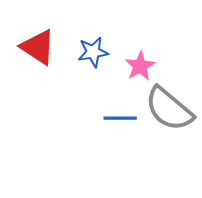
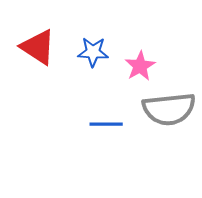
blue star: rotated 12 degrees clockwise
gray semicircle: rotated 46 degrees counterclockwise
blue line: moved 14 px left, 6 px down
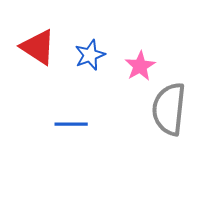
blue star: moved 3 px left, 3 px down; rotated 24 degrees counterclockwise
gray semicircle: rotated 102 degrees clockwise
blue line: moved 35 px left
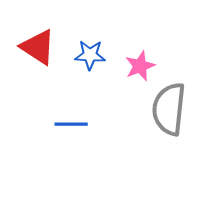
blue star: rotated 24 degrees clockwise
pink star: rotated 8 degrees clockwise
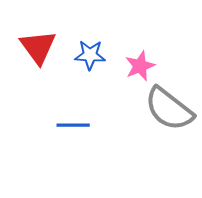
red triangle: rotated 21 degrees clockwise
gray semicircle: rotated 58 degrees counterclockwise
blue line: moved 2 px right, 1 px down
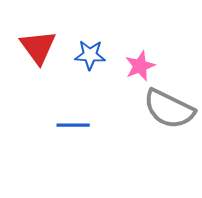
gray semicircle: rotated 12 degrees counterclockwise
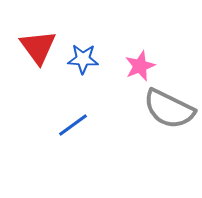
blue star: moved 7 px left, 4 px down
blue line: rotated 36 degrees counterclockwise
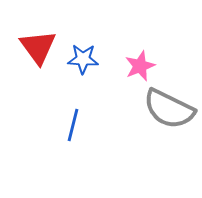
blue line: rotated 40 degrees counterclockwise
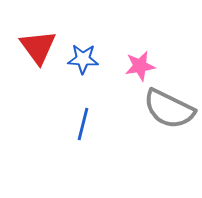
pink star: rotated 12 degrees clockwise
blue line: moved 10 px right, 1 px up
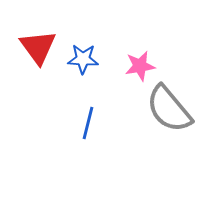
gray semicircle: rotated 24 degrees clockwise
blue line: moved 5 px right, 1 px up
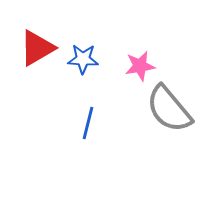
red triangle: moved 1 px left, 1 px down; rotated 36 degrees clockwise
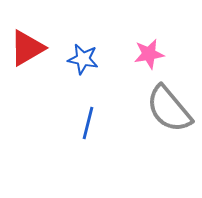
red triangle: moved 10 px left
blue star: rotated 8 degrees clockwise
pink star: moved 9 px right, 12 px up
